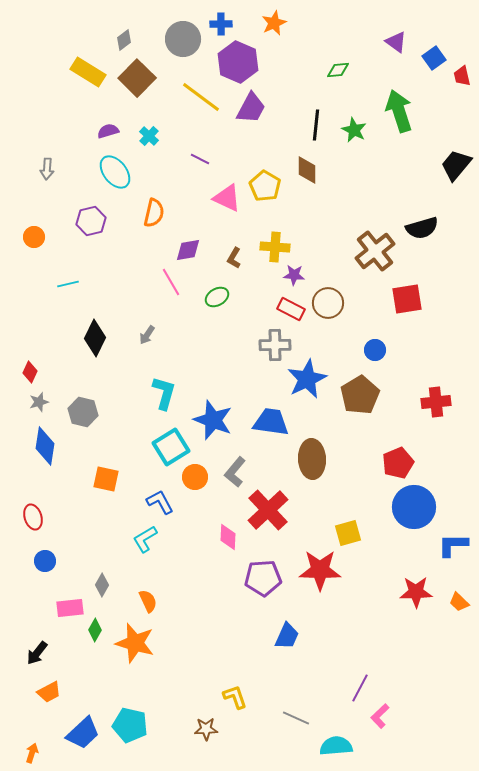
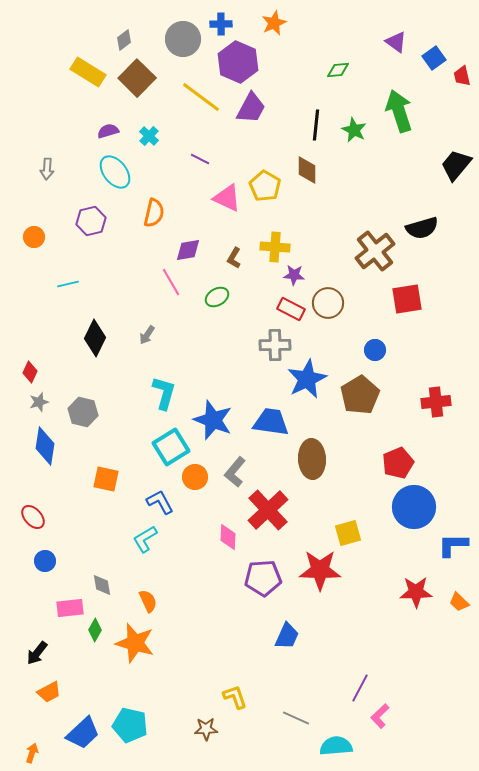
red ellipse at (33, 517): rotated 25 degrees counterclockwise
gray diamond at (102, 585): rotated 40 degrees counterclockwise
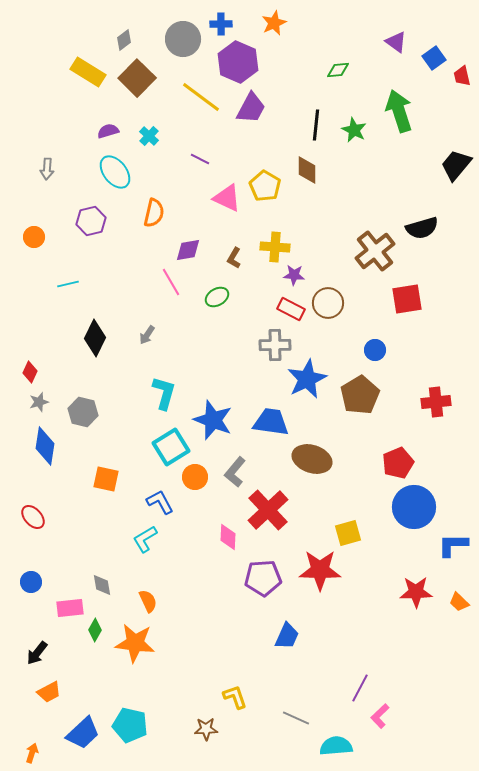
brown ellipse at (312, 459): rotated 69 degrees counterclockwise
blue circle at (45, 561): moved 14 px left, 21 px down
orange star at (135, 643): rotated 9 degrees counterclockwise
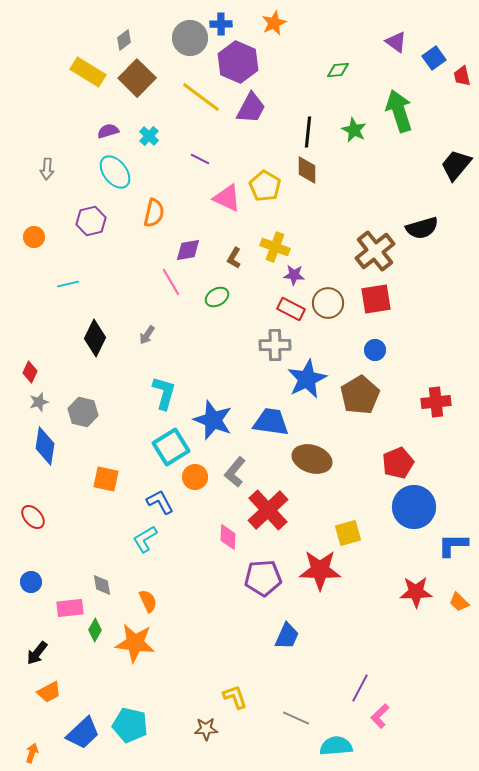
gray circle at (183, 39): moved 7 px right, 1 px up
black line at (316, 125): moved 8 px left, 7 px down
yellow cross at (275, 247): rotated 16 degrees clockwise
red square at (407, 299): moved 31 px left
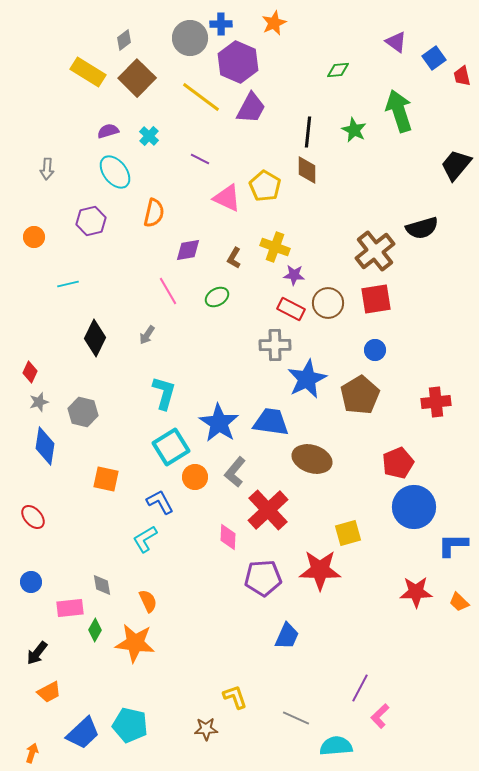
pink line at (171, 282): moved 3 px left, 9 px down
blue star at (213, 420): moved 6 px right, 3 px down; rotated 12 degrees clockwise
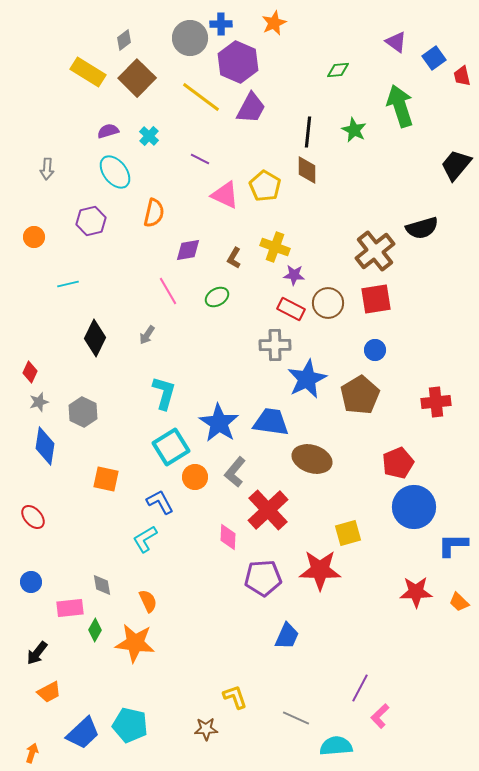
green arrow at (399, 111): moved 1 px right, 5 px up
pink triangle at (227, 198): moved 2 px left, 3 px up
gray hexagon at (83, 412): rotated 12 degrees clockwise
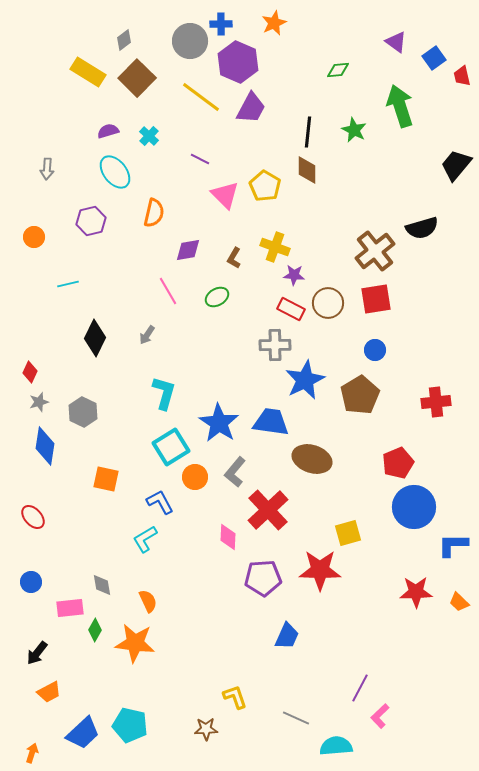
gray circle at (190, 38): moved 3 px down
pink triangle at (225, 195): rotated 20 degrees clockwise
blue star at (307, 379): moved 2 px left, 1 px down
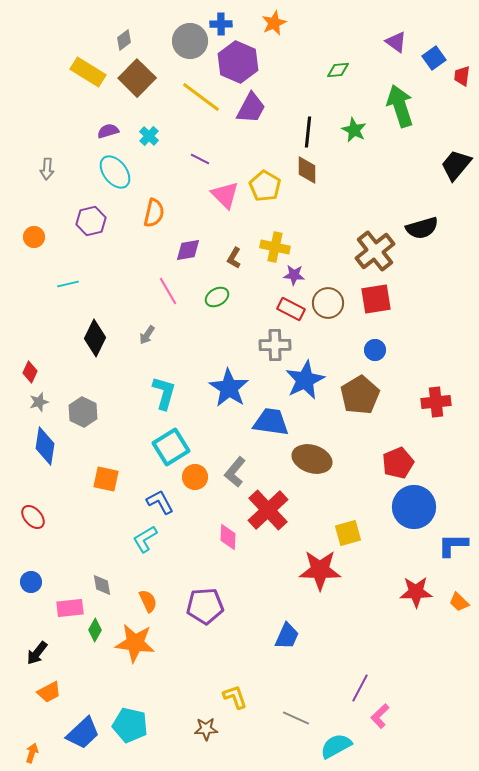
red trapezoid at (462, 76): rotated 20 degrees clockwise
yellow cross at (275, 247): rotated 8 degrees counterclockwise
blue star at (219, 423): moved 10 px right, 35 px up
purple pentagon at (263, 578): moved 58 px left, 28 px down
cyan semicircle at (336, 746): rotated 24 degrees counterclockwise
